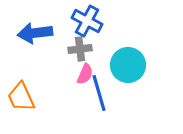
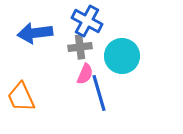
gray cross: moved 2 px up
cyan circle: moved 6 px left, 9 px up
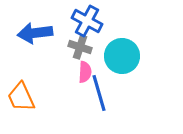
gray cross: rotated 25 degrees clockwise
pink semicircle: moved 2 px up; rotated 20 degrees counterclockwise
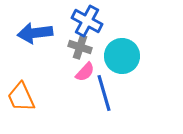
pink semicircle: rotated 40 degrees clockwise
blue line: moved 5 px right
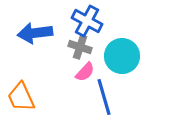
blue line: moved 4 px down
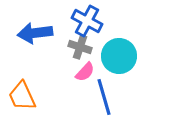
cyan circle: moved 3 px left
orange trapezoid: moved 1 px right, 1 px up
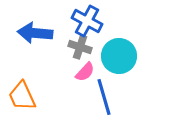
blue arrow: rotated 12 degrees clockwise
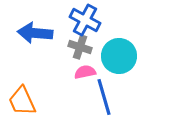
blue cross: moved 2 px left, 1 px up
pink semicircle: rotated 145 degrees counterclockwise
orange trapezoid: moved 5 px down
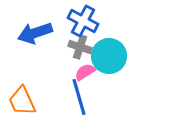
blue cross: moved 2 px left, 1 px down
blue arrow: rotated 24 degrees counterclockwise
cyan circle: moved 10 px left
pink semicircle: rotated 20 degrees counterclockwise
blue line: moved 25 px left
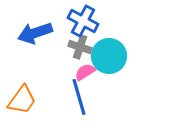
orange trapezoid: moved 1 px up; rotated 120 degrees counterclockwise
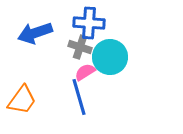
blue cross: moved 6 px right, 2 px down; rotated 24 degrees counterclockwise
cyan circle: moved 1 px right, 1 px down
